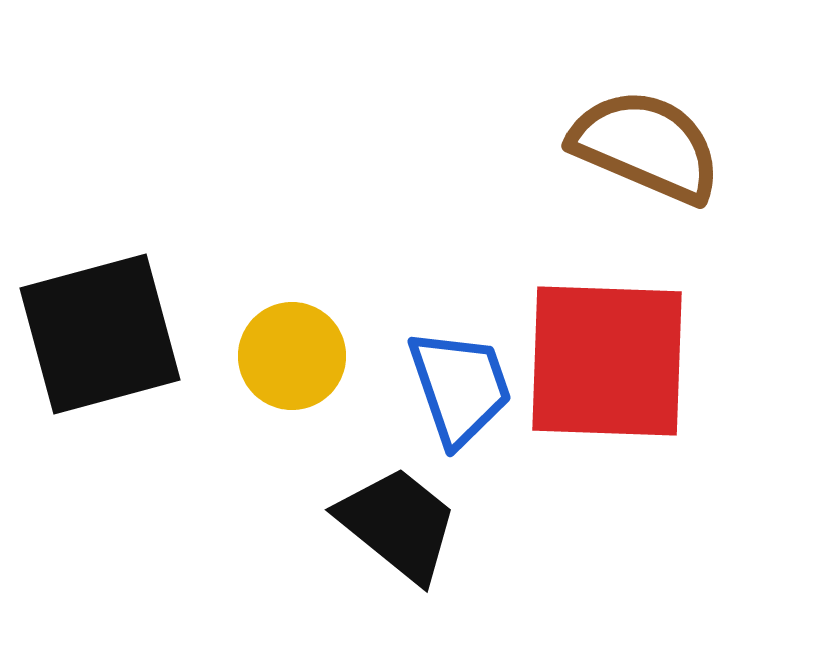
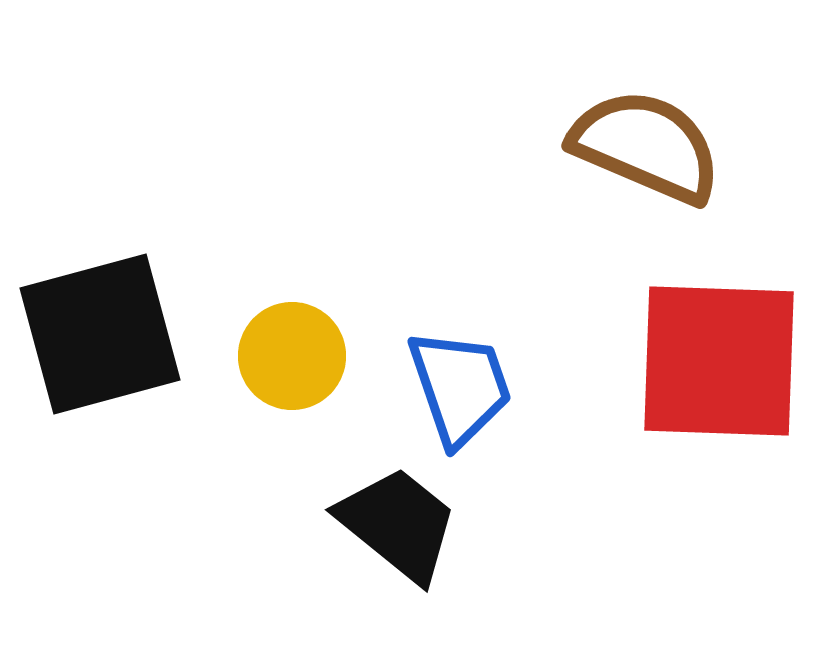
red square: moved 112 px right
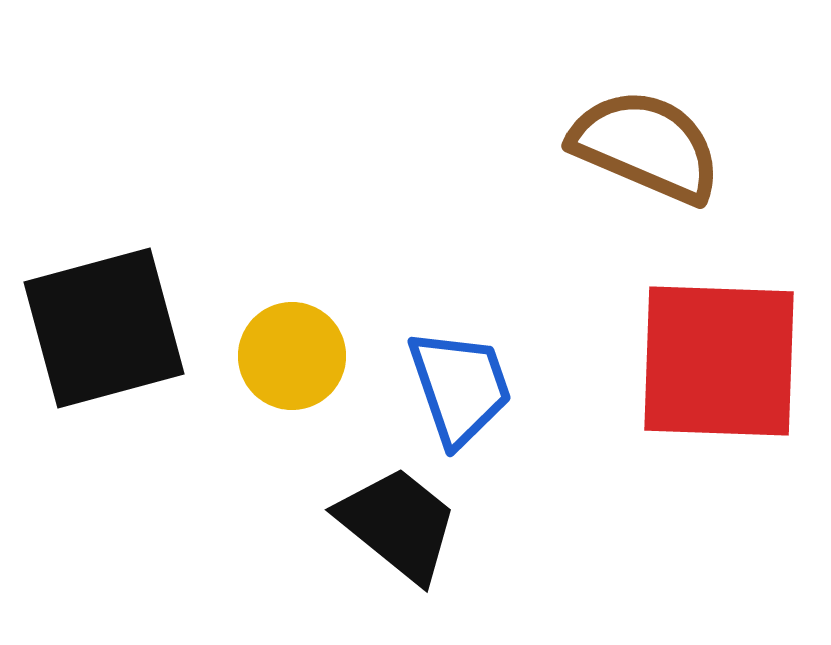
black square: moved 4 px right, 6 px up
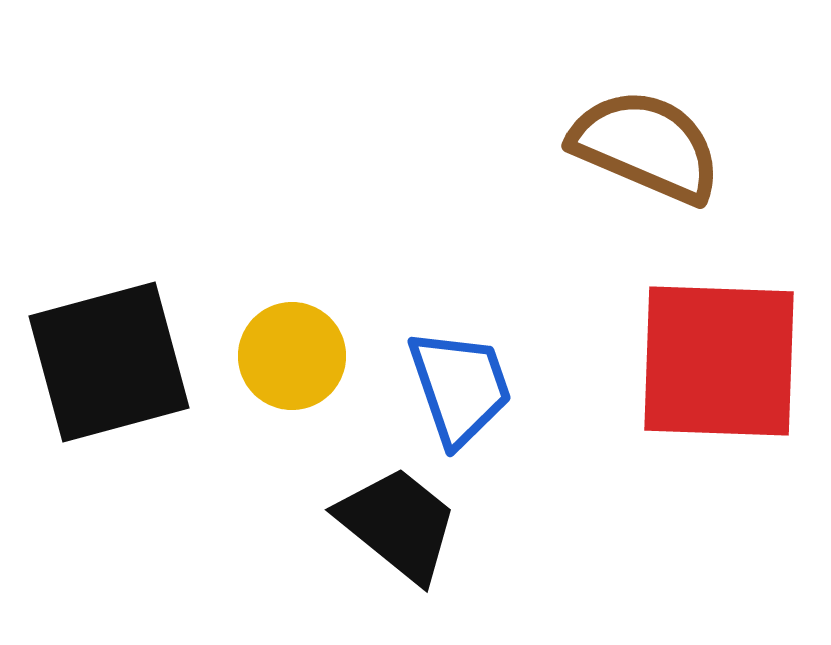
black square: moved 5 px right, 34 px down
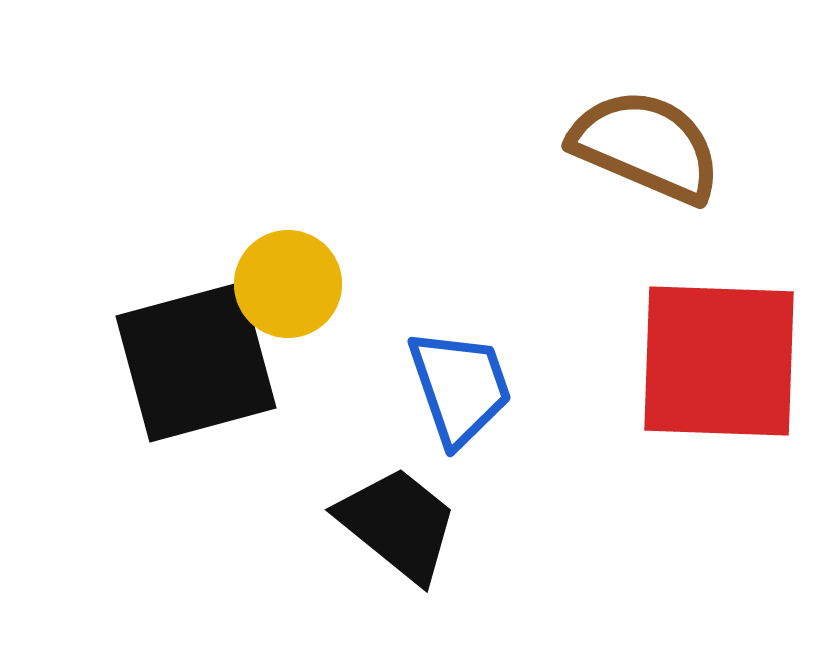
yellow circle: moved 4 px left, 72 px up
black square: moved 87 px right
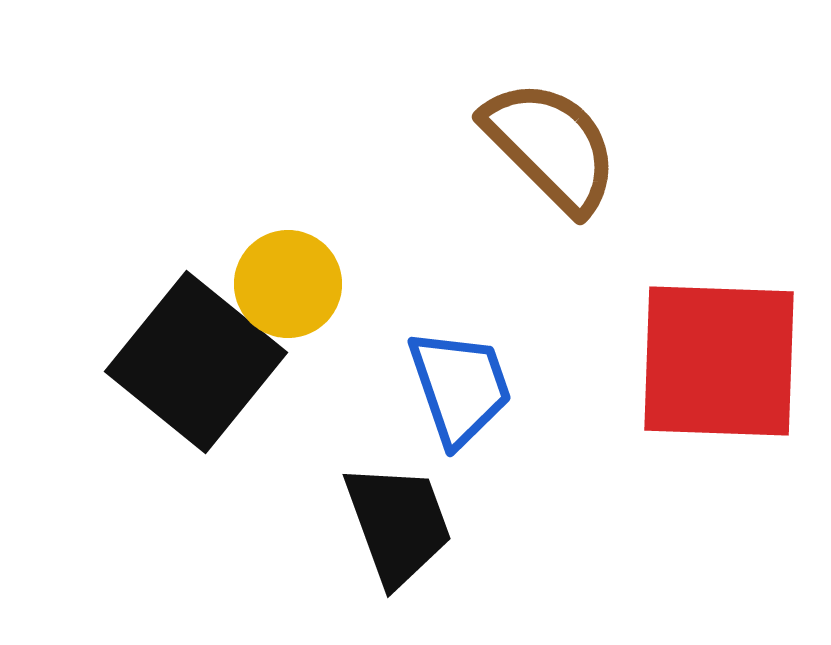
brown semicircle: moved 95 px left; rotated 22 degrees clockwise
black square: rotated 36 degrees counterclockwise
black trapezoid: rotated 31 degrees clockwise
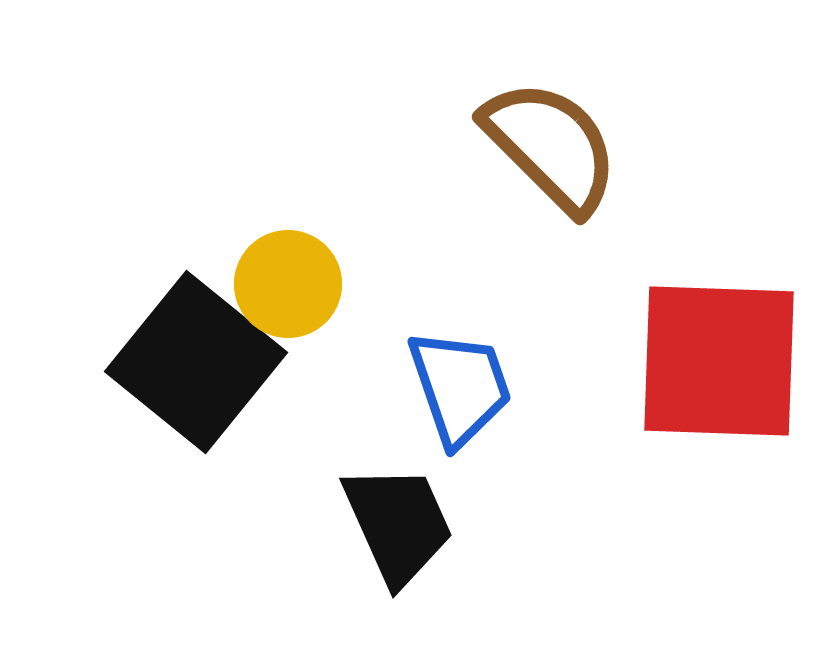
black trapezoid: rotated 4 degrees counterclockwise
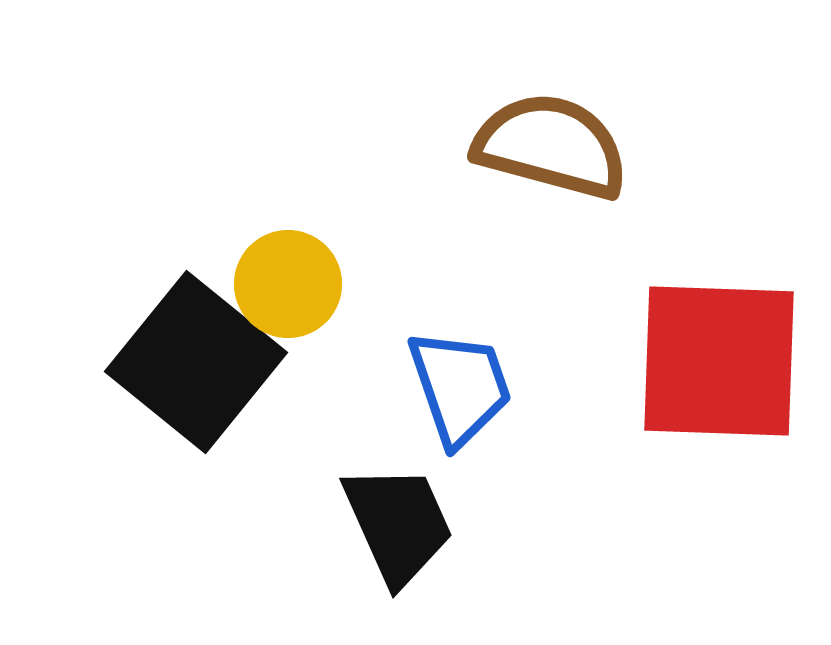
brown semicircle: rotated 30 degrees counterclockwise
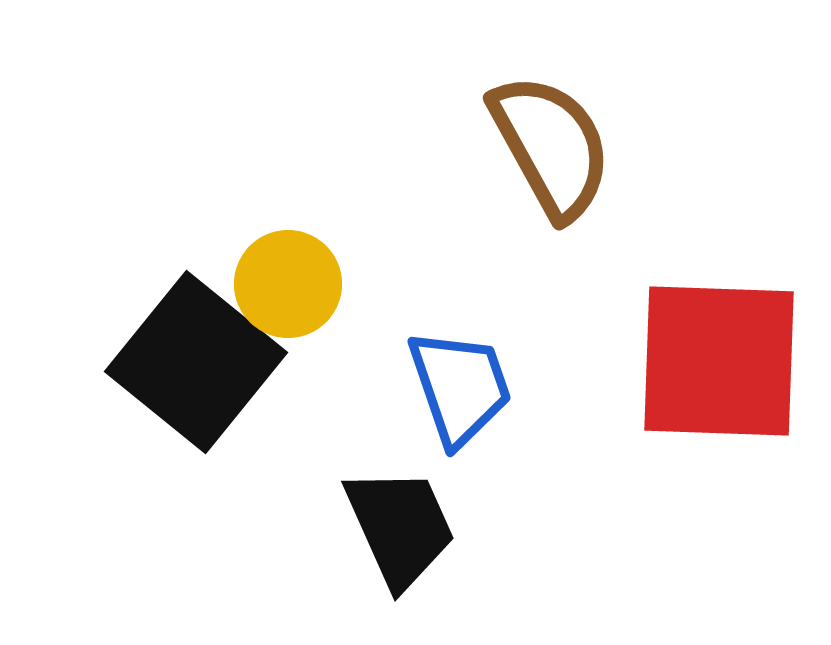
brown semicircle: rotated 46 degrees clockwise
black trapezoid: moved 2 px right, 3 px down
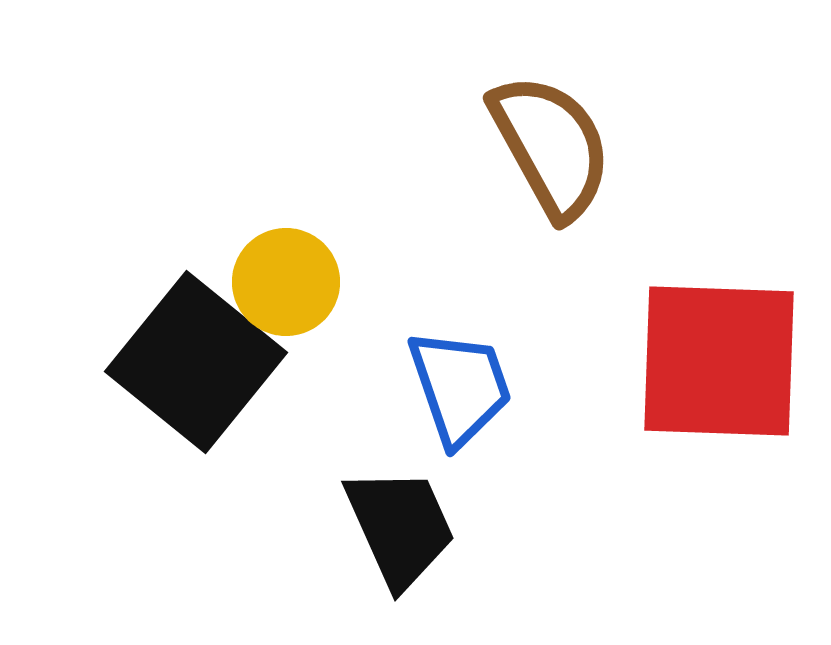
yellow circle: moved 2 px left, 2 px up
